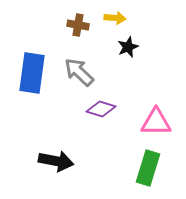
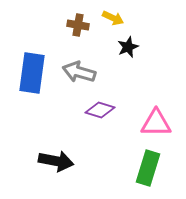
yellow arrow: moved 2 px left; rotated 20 degrees clockwise
gray arrow: rotated 28 degrees counterclockwise
purple diamond: moved 1 px left, 1 px down
pink triangle: moved 1 px down
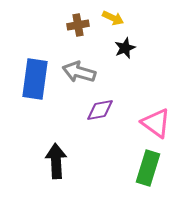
brown cross: rotated 20 degrees counterclockwise
black star: moved 3 px left, 1 px down
blue rectangle: moved 3 px right, 6 px down
purple diamond: rotated 28 degrees counterclockwise
pink triangle: rotated 36 degrees clockwise
black arrow: rotated 104 degrees counterclockwise
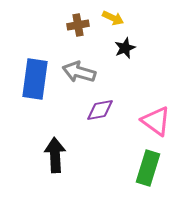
pink triangle: moved 2 px up
black arrow: moved 1 px left, 6 px up
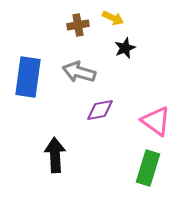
blue rectangle: moved 7 px left, 2 px up
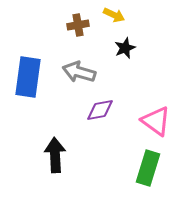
yellow arrow: moved 1 px right, 3 px up
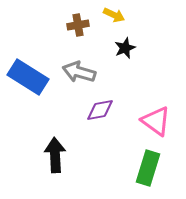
blue rectangle: rotated 66 degrees counterclockwise
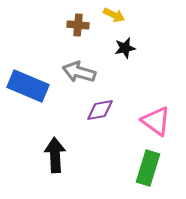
brown cross: rotated 15 degrees clockwise
black star: rotated 10 degrees clockwise
blue rectangle: moved 9 px down; rotated 9 degrees counterclockwise
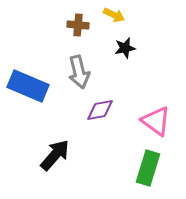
gray arrow: rotated 120 degrees counterclockwise
black arrow: rotated 44 degrees clockwise
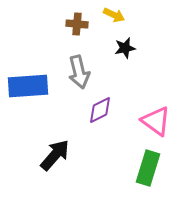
brown cross: moved 1 px left, 1 px up
blue rectangle: rotated 27 degrees counterclockwise
purple diamond: rotated 16 degrees counterclockwise
